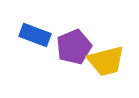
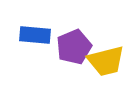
blue rectangle: rotated 16 degrees counterclockwise
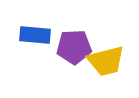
purple pentagon: rotated 20 degrees clockwise
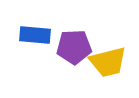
yellow trapezoid: moved 2 px right, 1 px down
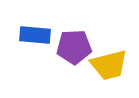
yellow trapezoid: moved 1 px right, 3 px down
